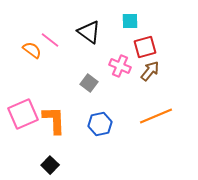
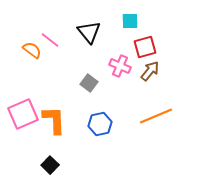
black triangle: rotated 15 degrees clockwise
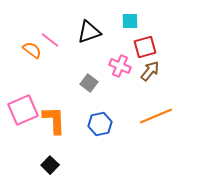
black triangle: rotated 50 degrees clockwise
pink square: moved 4 px up
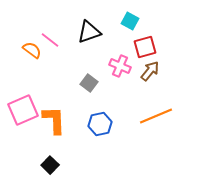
cyan square: rotated 30 degrees clockwise
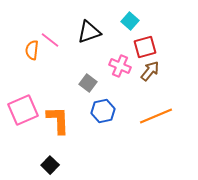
cyan square: rotated 12 degrees clockwise
orange semicircle: rotated 120 degrees counterclockwise
gray square: moved 1 px left
orange L-shape: moved 4 px right
blue hexagon: moved 3 px right, 13 px up
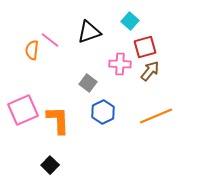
pink cross: moved 2 px up; rotated 20 degrees counterclockwise
blue hexagon: moved 1 px down; rotated 15 degrees counterclockwise
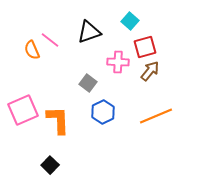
orange semicircle: rotated 30 degrees counterclockwise
pink cross: moved 2 px left, 2 px up
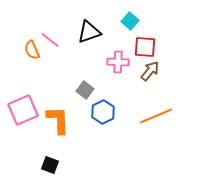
red square: rotated 20 degrees clockwise
gray square: moved 3 px left, 7 px down
black square: rotated 24 degrees counterclockwise
